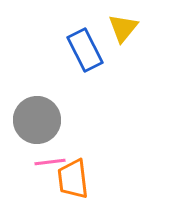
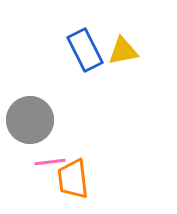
yellow triangle: moved 23 px down; rotated 40 degrees clockwise
gray circle: moved 7 px left
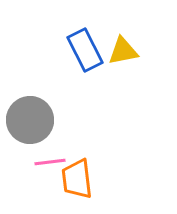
orange trapezoid: moved 4 px right
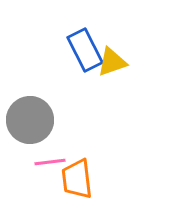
yellow triangle: moved 11 px left, 11 px down; rotated 8 degrees counterclockwise
